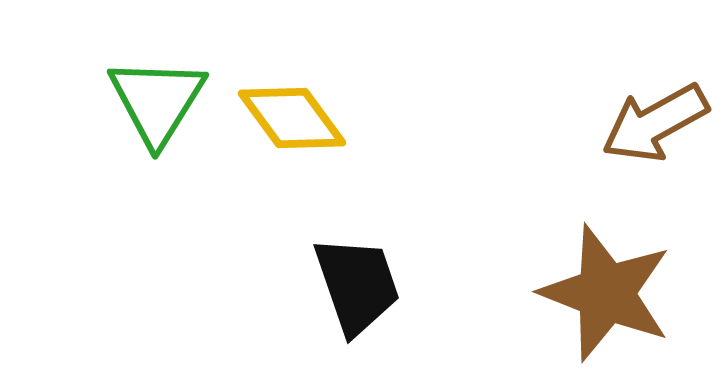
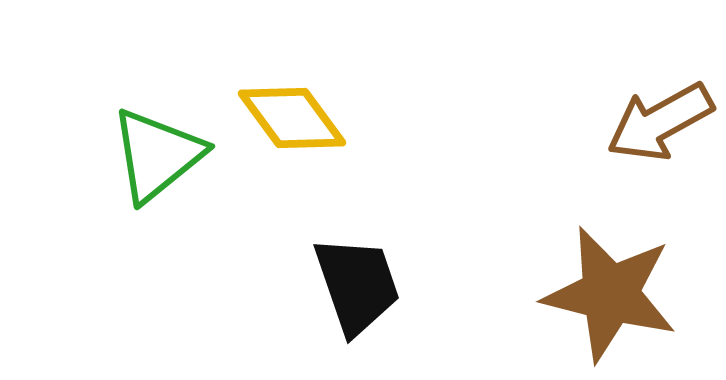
green triangle: moved 54 px down; rotated 19 degrees clockwise
brown arrow: moved 5 px right, 1 px up
brown star: moved 4 px right, 1 px down; rotated 7 degrees counterclockwise
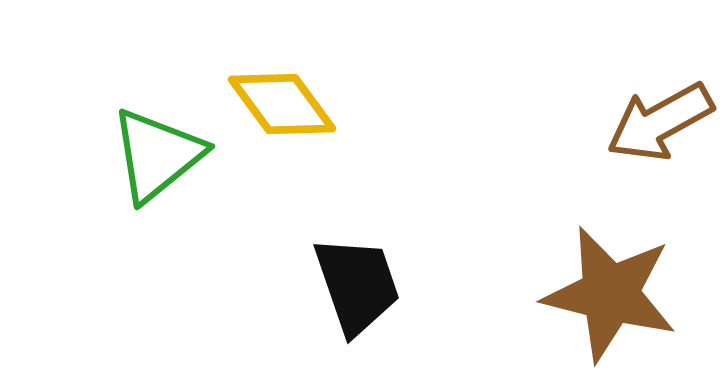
yellow diamond: moved 10 px left, 14 px up
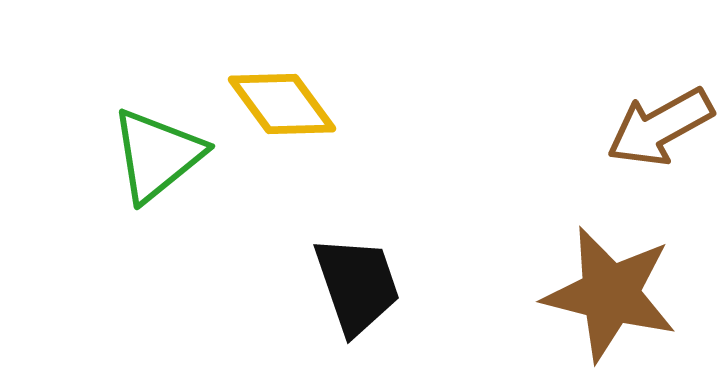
brown arrow: moved 5 px down
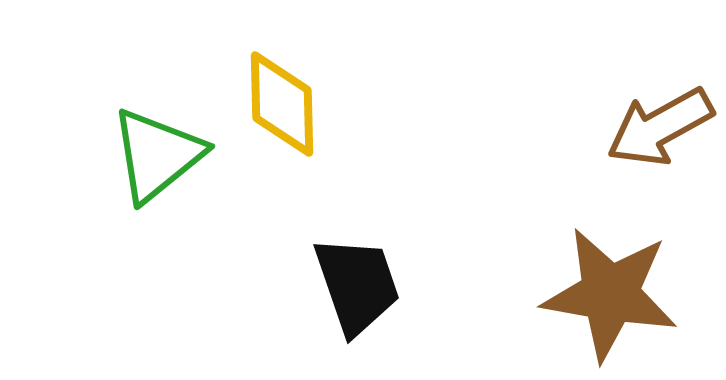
yellow diamond: rotated 35 degrees clockwise
brown star: rotated 4 degrees counterclockwise
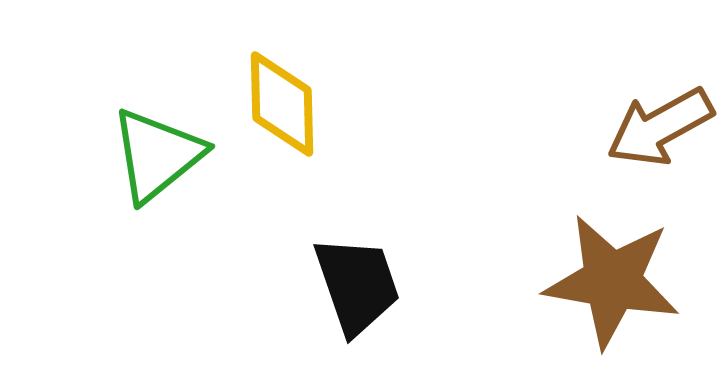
brown star: moved 2 px right, 13 px up
